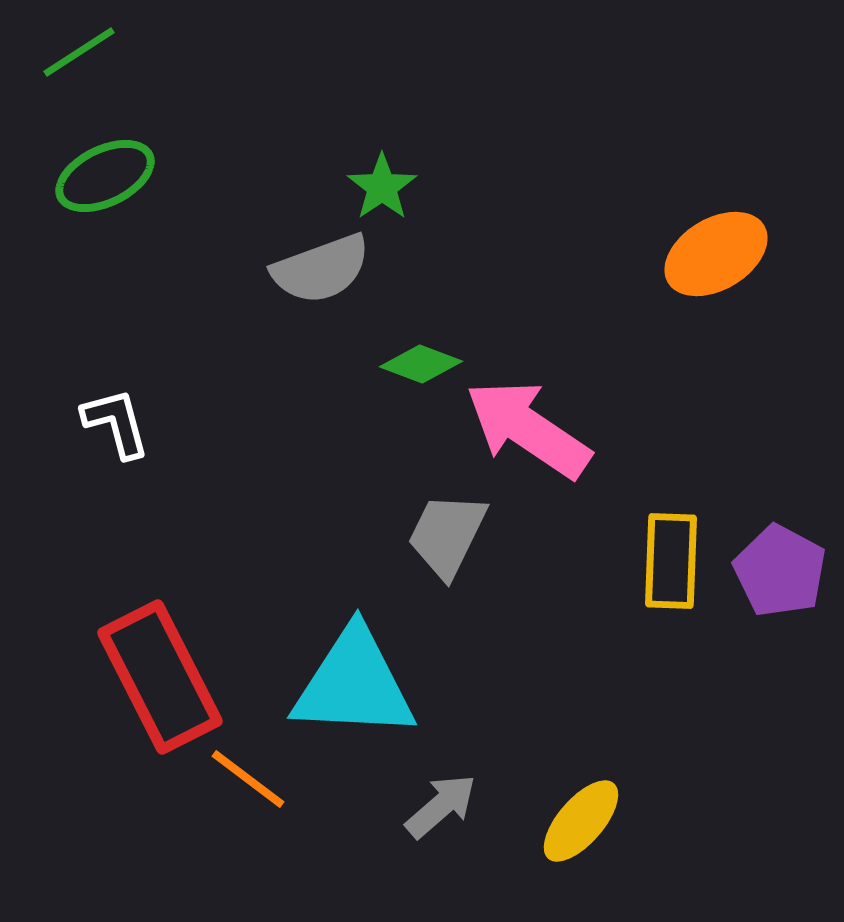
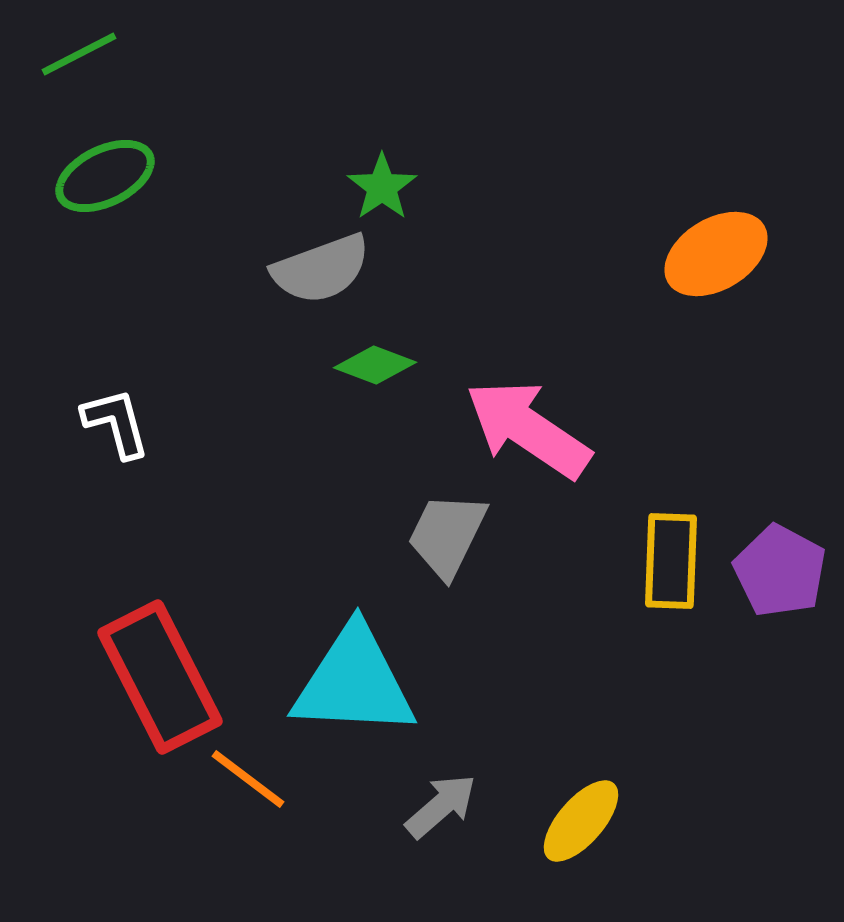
green line: moved 2 px down; rotated 6 degrees clockwise
green diamond: moved 46 px left, 1 px down
cyan triangle: moved 2 px up
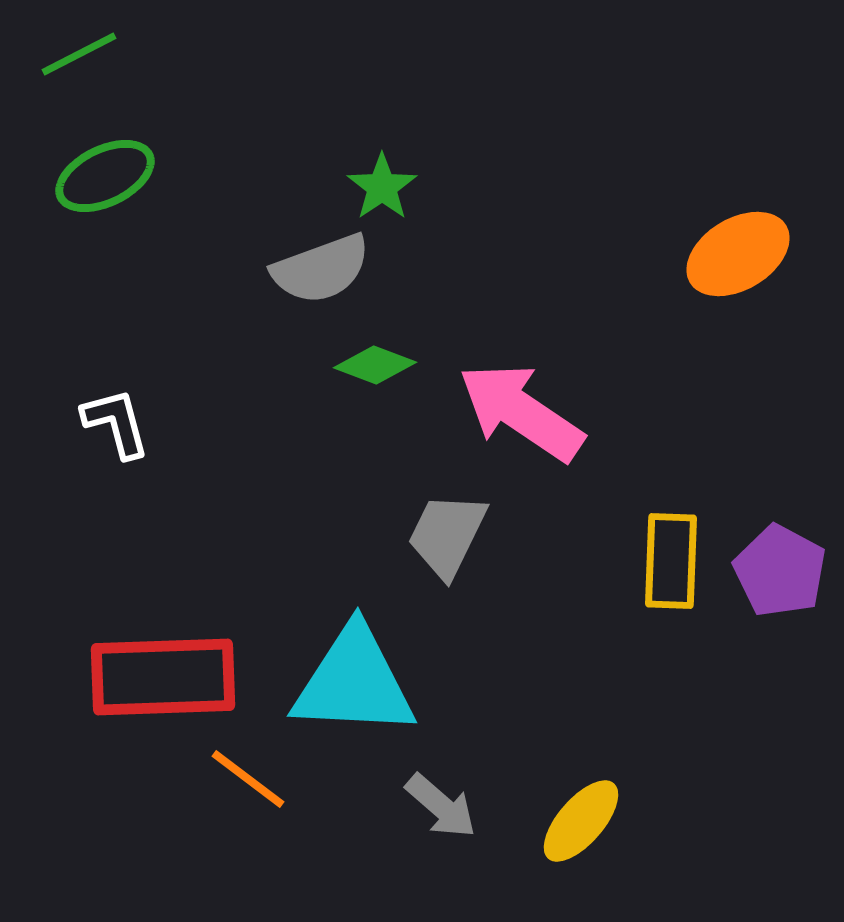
orange ellipse: moved 22 px right
pink arrow: moved 7 px left, 17 px up
red rectangle: moved 3 px right; rotated 65 degrees counterclockwise
gray arrow: rotated 82 degrees clockwise
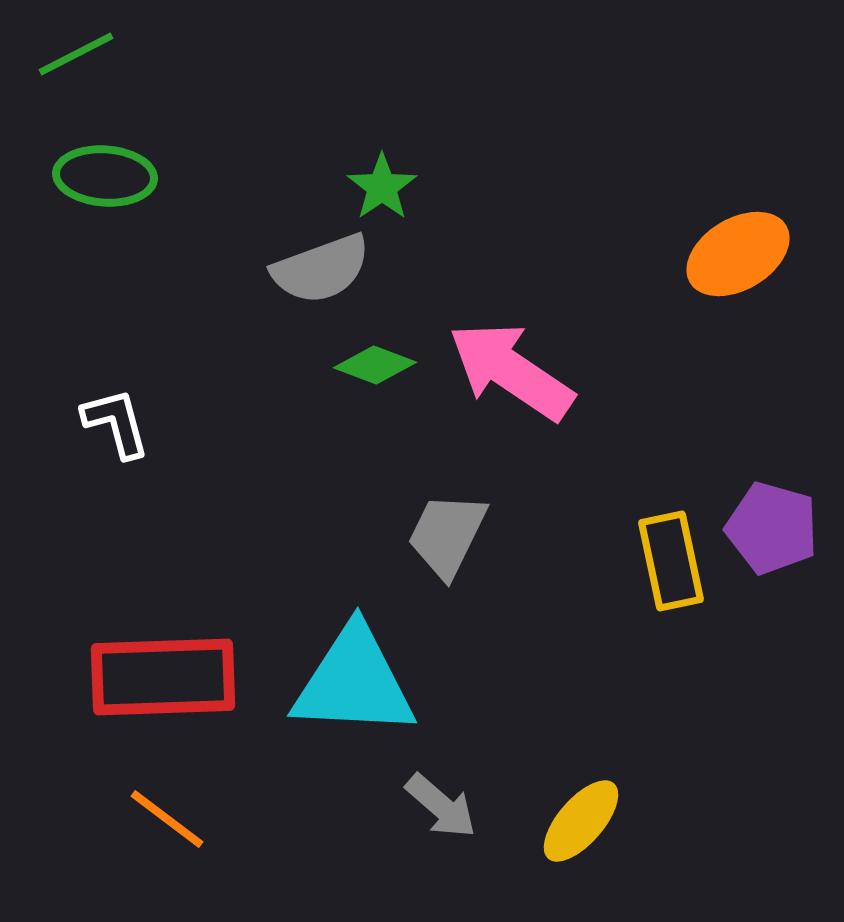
green line: moved 3 px left
green ellipse: rotated 30 degrees clockwise
pink arrow: moved 10 px left, 41 px up
yellow rectangle: rotated 14 degrees counterclockwise
purple pentagon: moved 8 px left, 43 px up; rotated 12 degrees counterclockwise
orange line: moved 81 px left, 40 px down
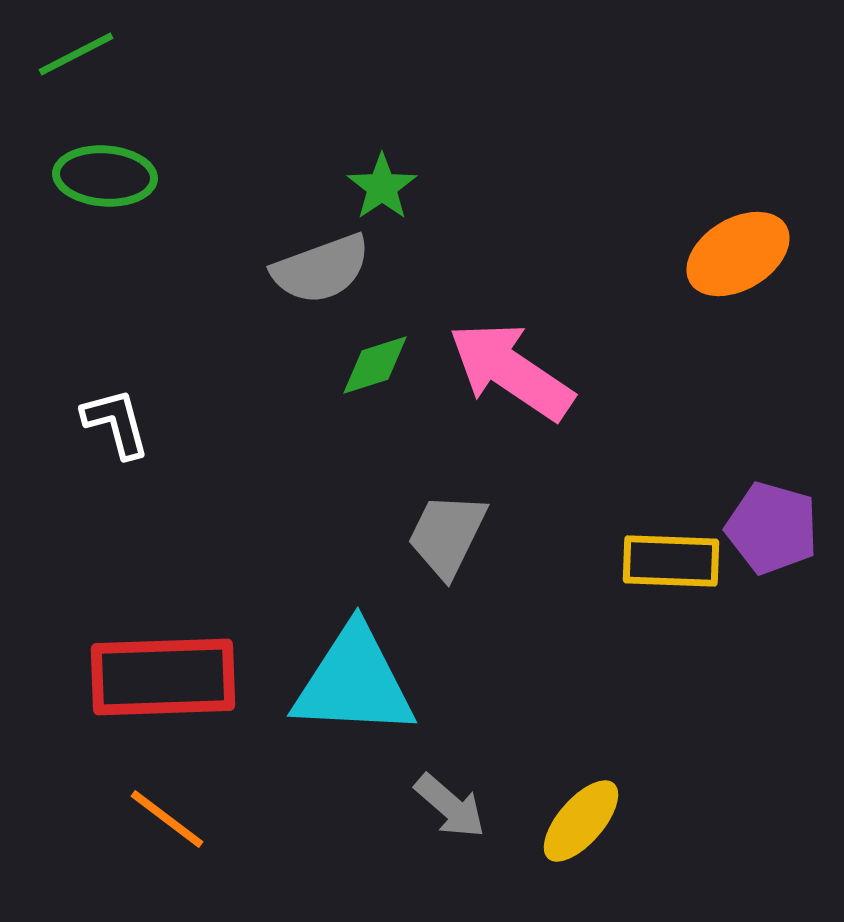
green diamond: rotated 38 degrees counterclockwise
yellow rectangle: rotated 76 degrees counterclockwise
gray arrow: moved 9 px right
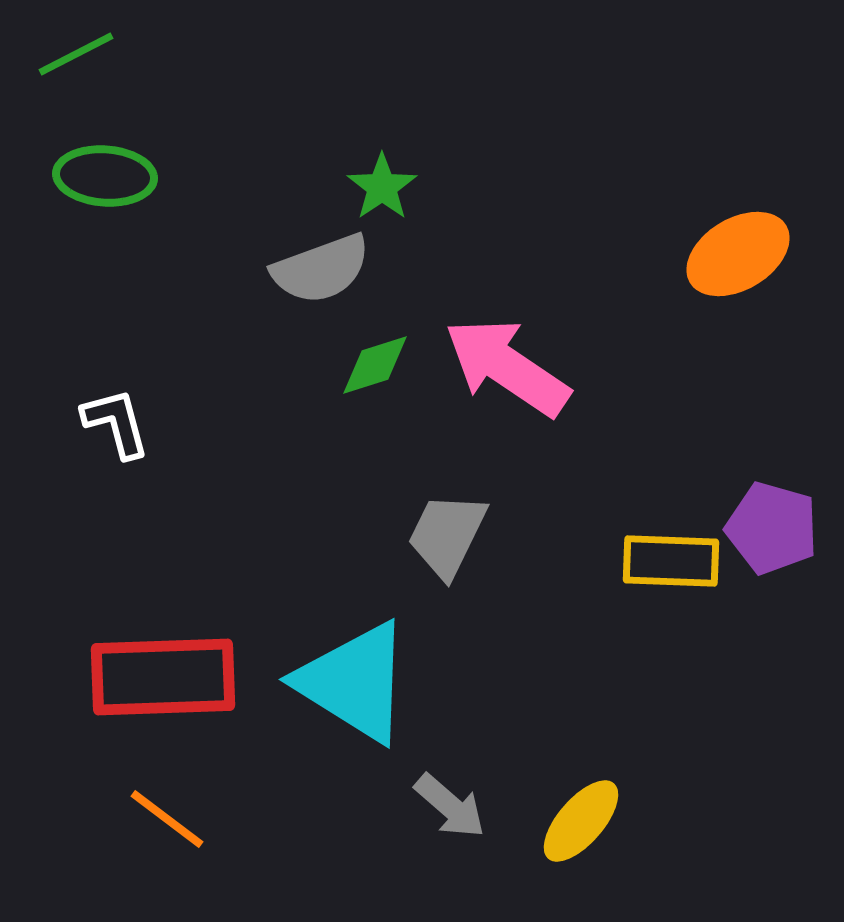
pink arrow: moved 4 px left, 4 px up
cyan triangle: rotated 29 degrees clockwise
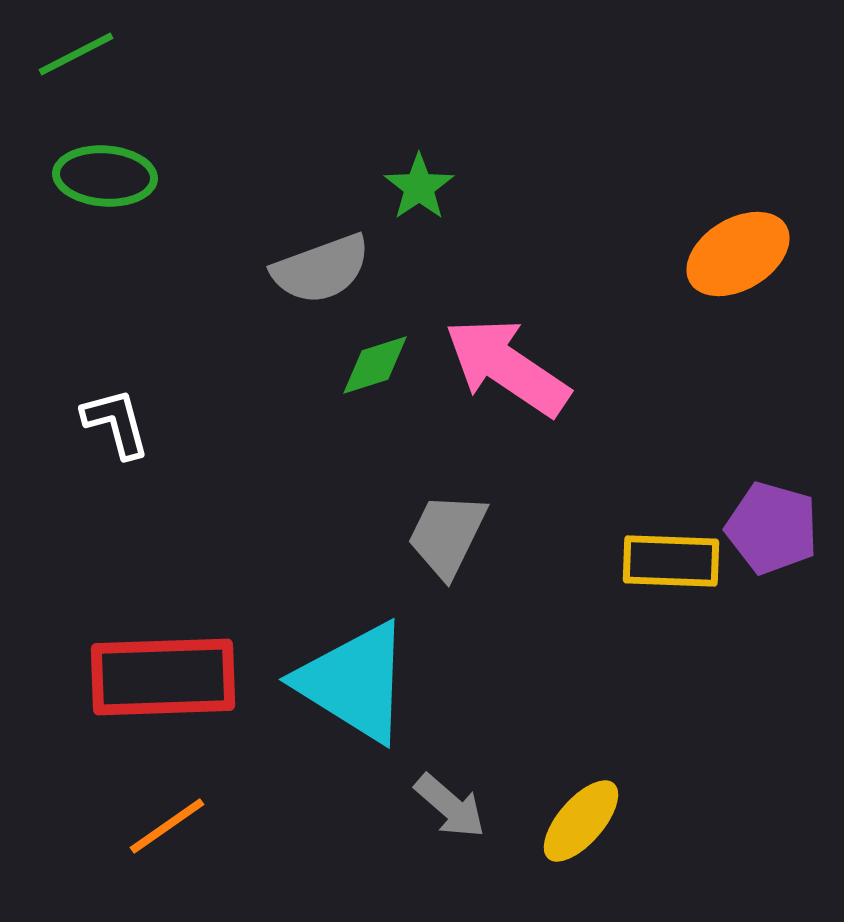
green star: moved 37 px right
orange line: moved 7 px down; rotated 72 degrees counterclockwise
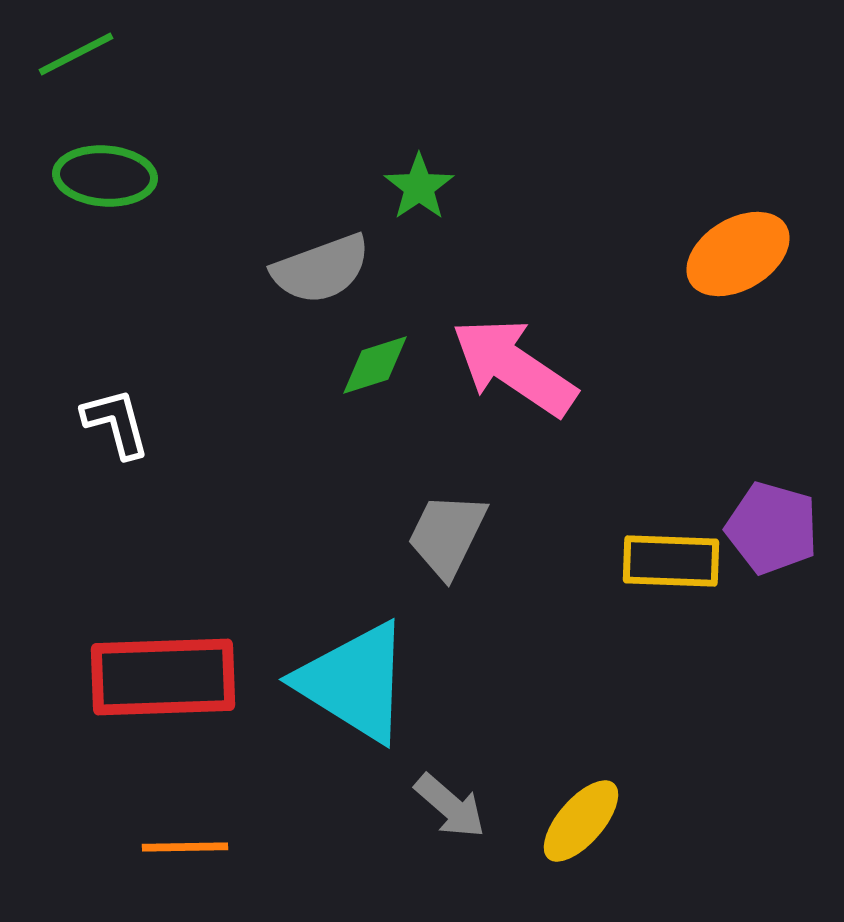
pink arrow: moved 7 px right
orange line: moved 18 px right, 21 px down; rotated 34 degrees clockwise
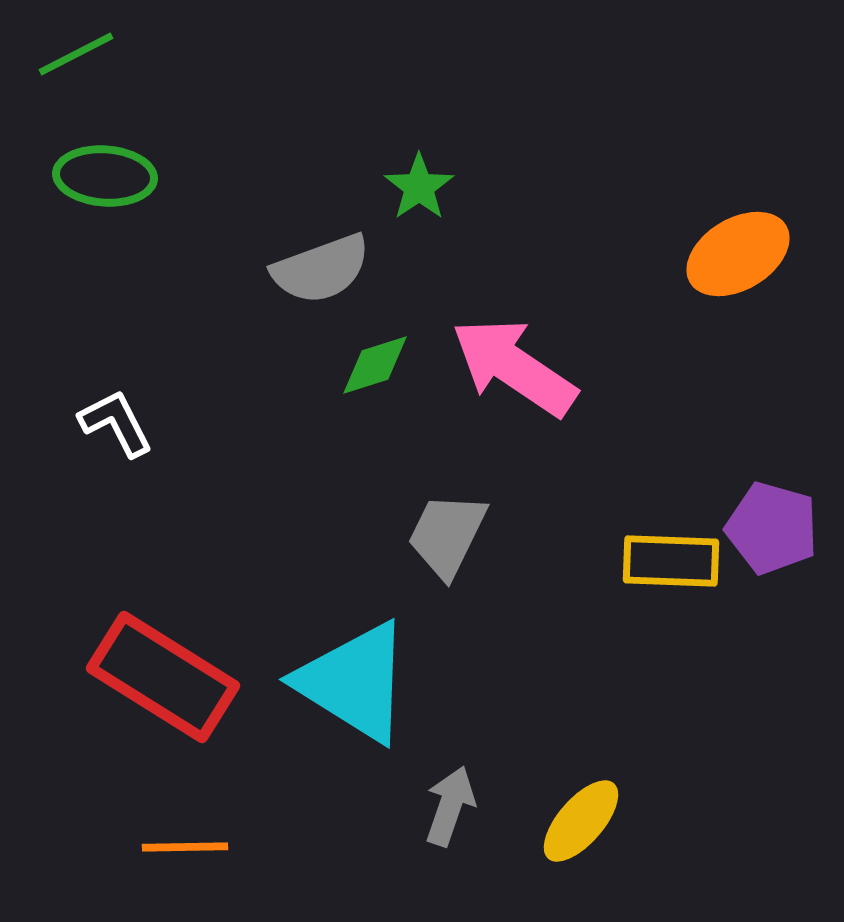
white L-shape: rotated 12 degrees counterclockwise
red rectangle: rotated 34 degrees clockwise
gray arrow: rotated 112 degrees counterclockwise
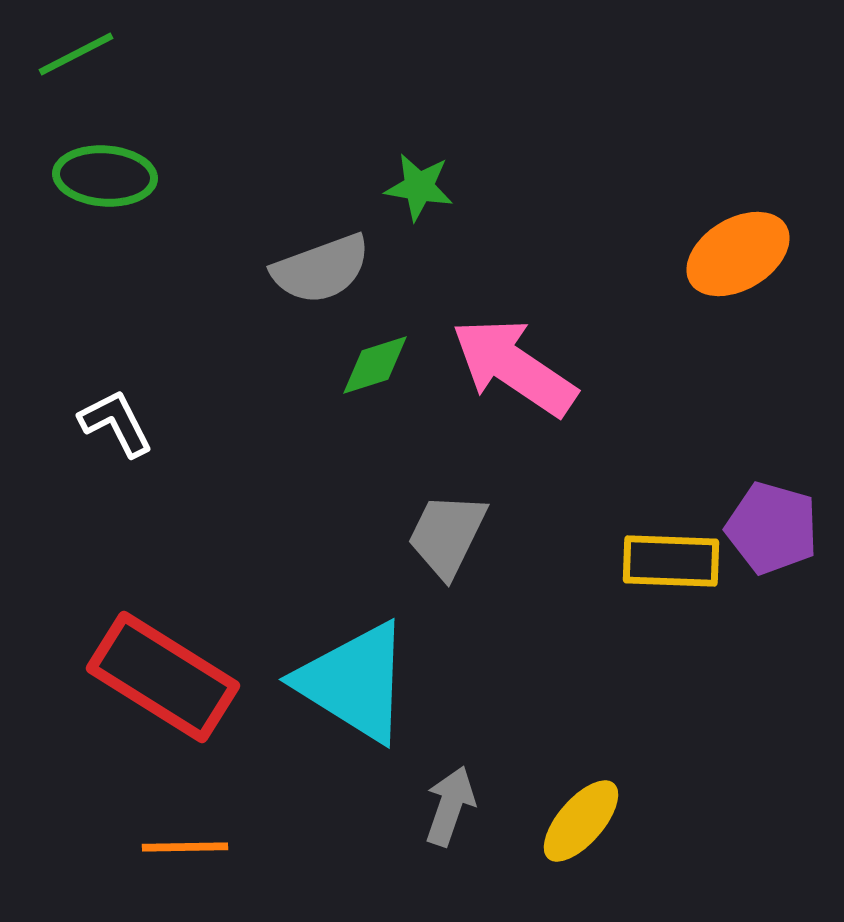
green star: rotated 28 degrees counterclockwise
